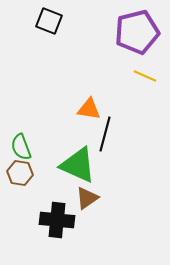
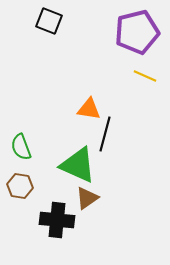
brown hexagon: moved 13 px down
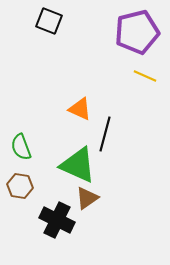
orange triangle: moved 9 px left; rotated 15 degrees clockwise
black cross: rotated 20 degrees clockwise
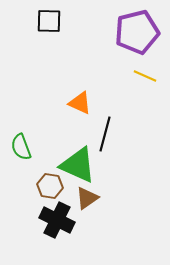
black square: rotated 20 degrees counterclockwise
orange triangle: moved 6 px up
brown hexagon: moved 30 px right
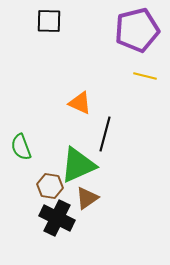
purple pentagon: moved 2 px up
yellow line: rotated 10 degrees counterclockwise
green triangle: rotated 48 degrees counterclockwise
black cross: moved 2 px up
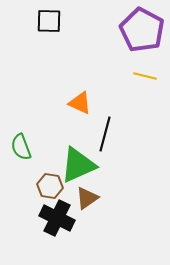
purple pentagon: moved 5 px right; rotated 30 degrees counterclockwise
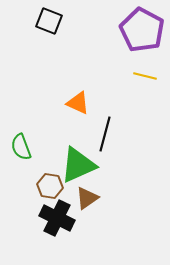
black square: rotated 20 degrees clockwise
orange triangle: moved 2 px left
